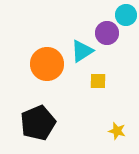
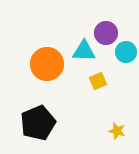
cyan circle: moved 37 px down
purple circle: moved 1 px left
cyan triangle: moved 2 px right; rotated 35 degrees clockwise
yellow square: rotated 24 degrees counterclockwise
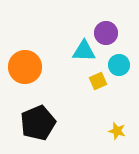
cyan circle: moved 7 px left, 13 px down
orange circle: moved 22 px left, 3 px down
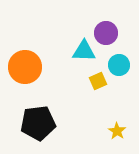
black pentagon: rotated 16 degrees clockwise
yellow star: rotated 18 degrees clockwise
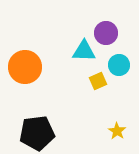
black pentagon: moved 1 px left, 10 px down
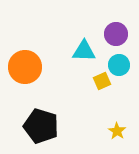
purple circle: moved 10 px right, 1 px down
yellow square: moved 4 px right
black pentagon: moved 4 px right, 7 px up; rotated 24 degrees clockwise
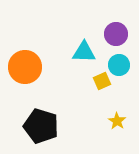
cyan triangle: moved 1 px down
yellow star: moved 10 px up
